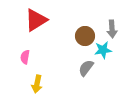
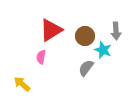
red triangle: moved 15 px right, 10 px down
gray arrow: moved 4 px right, 2 px down
cyan star: rotated 30 degrees clockwise
pink semicircle: moved 16 px right
yellow arrow: moved 15 px left; rotated 120 degrees clockwise
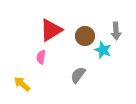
gray semicircle: moved 8 px left, 7 px down
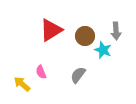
pink semicircle: moved 15 px down; rotated 32 degrees counterclockwise
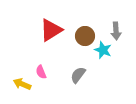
yellow arrow: rotated 18 degrees counterclockwise
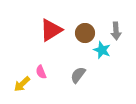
brown circle: moved 3 px up
cyan star: moved 1 px left
yellow arrow: rotated 66 degrees counterclockwise
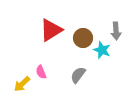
brown circle: moved 2 px left, 5 px down
